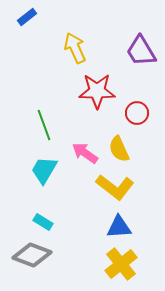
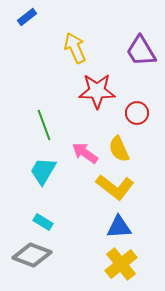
cyan trapezoid: moved 1 px left, 1 px down
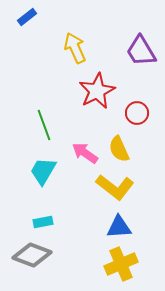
red star: rotated 27 degrees counterclockwise
cyan rectangle: rotated 42 degrees counterclockwise
yellow cross: rotated 16 degrees clockwise
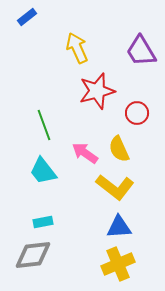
yellow arrow: moved 2 px right
red star: rotated 12 degrees clockwise
cyan trapezoid: rotated 68 degrees counterclockwise
gray diamond: moved 1 px right; rotated 27 degrees counterclockwise
yellow cross: moved 3 px left
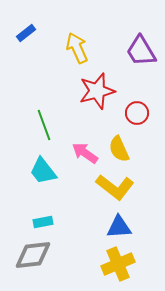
blue rectangle: moved 1 px left, 16 px down
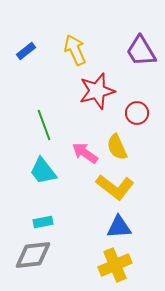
blue rectangle: moved 18 px down
yellow arrow: moved 2 px left, 2 px down
yellow semicircle: moved 2 px left, 2 px up
yellow cross: moved 3 px left, 1 px down
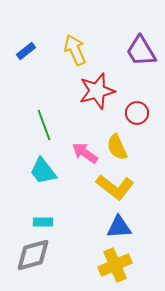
cyan rectangle: rotated 12 degrees clockwise
gray diamond: rotated 9 degrees counterclockwise
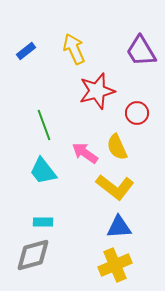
yellow arrow: moved 1 px left, 1 px up
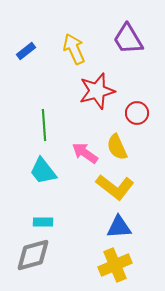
purple trapezoid: moved 13 px left, 12 px up
green line: rotated 16 degrees clockwise
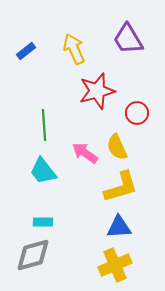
yellow L-shape: moved 6 px right; rotated 54 degrees counterclockwise
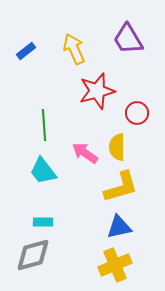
yellow semicircle: rotated 24 degrees clockwise
blue triangle: rotated 8 degrees counterclockwise
